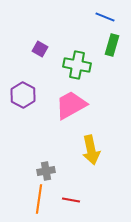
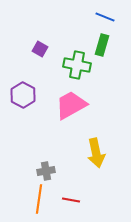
green rectangle: moved 10 px left
yellow arrow: moved 5 px right, 3 px down
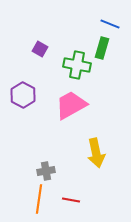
blue line: moved 5 px right, 7 px down
green rectangle: moved 3 px down
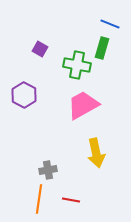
purple hexagon: moved 1 px right
pink trapezoid: moved 12 px right
gray cross: moved 2 px right, 1 px up
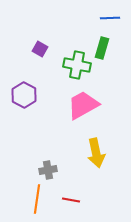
blue line: moved 6 px up; rotated 24 degrees counterclockwise
orange line: moved 2 px left
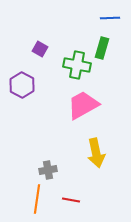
purple hexagon: moved 2 px left, 10 px up
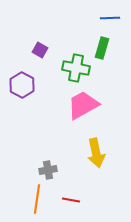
purple square: moved 1 px down
green cross: moved 1 px left, 3 px down
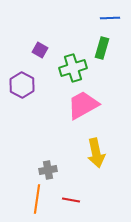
green cross: moved 3 px left; rotated 28 degrees counterclockwise
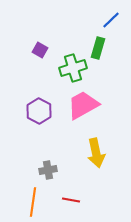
blue line: moved 1 px right, 2 px down; rotated 42 degrees counterclockwise
green rectangle: moved 4 px left
purple hexagon: moved 17 px right, 26 px down
orange line: moved 4 px left, 3 px down
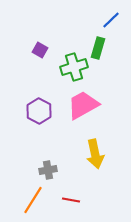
green cross: moved 1 px right, 1 px up
yellow arrow: moved 1 px left, 1 px down
orange line: moved 2 px up; rotated 24 degrees clockwise
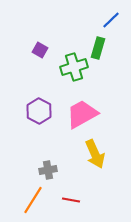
pink trapezoid: moved 1 px left, 9 px down
yellow arrow: rotated 12 degrees counterclockwise
